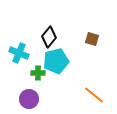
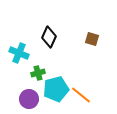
black diamond: rotated 15 degrees counterclockwise
cyan pentagon: moved 28 px down
green cross: rotated 16 degrees counterclockwise
orange line: moved 13 px left
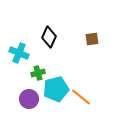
brown square: rotated 24 degrees counterclockwise
orange line: moved 2 px down
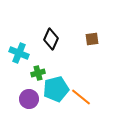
black diamond: moved 2 px right, 2 px down
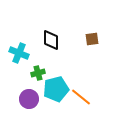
black diamond: moved 1 px down; rotated 25 degrees counterclockwise
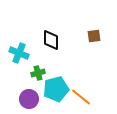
brown square: moved 2 px right, 3 px up
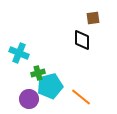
brown square: moved 1 px left, 18 px up
black diamond: moved 31 px right
cyan pentagon: moved 6 px left, 3 px up
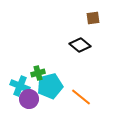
black diamond: moved 2 px left, 5 px down; rotated 50 degrees counterclockwise
cyan cross: moved 1 px right, 33 px down
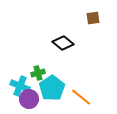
black diamond: moved 17 px left, 2 px up
cyan pentagon: moved 2 px right, 2 px down; rotated 20 degrees counterclockwise
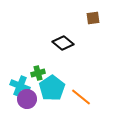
purple circle: moved 2 px left
